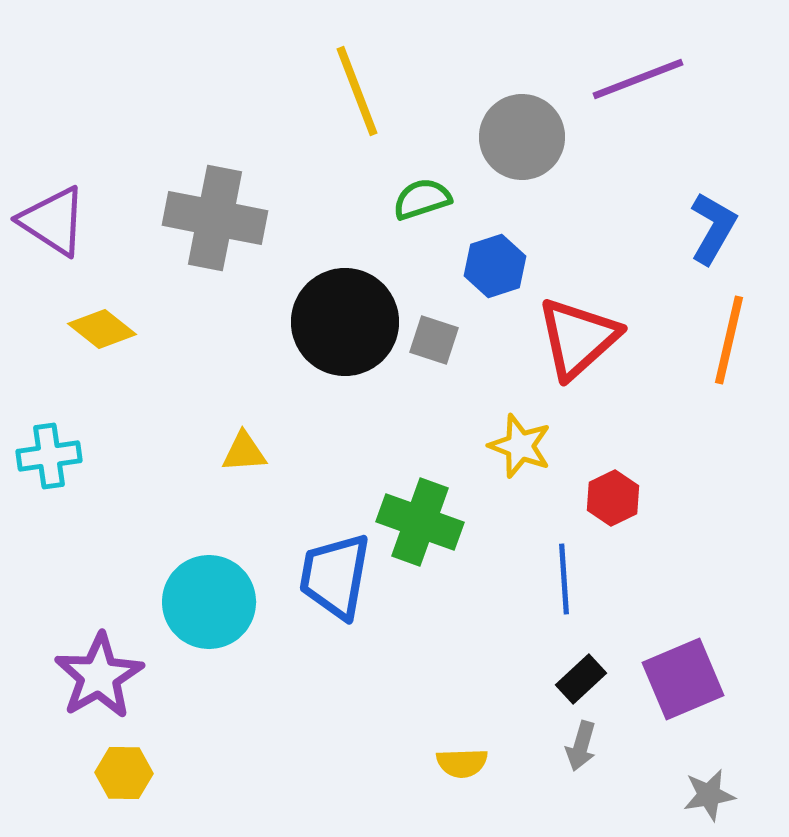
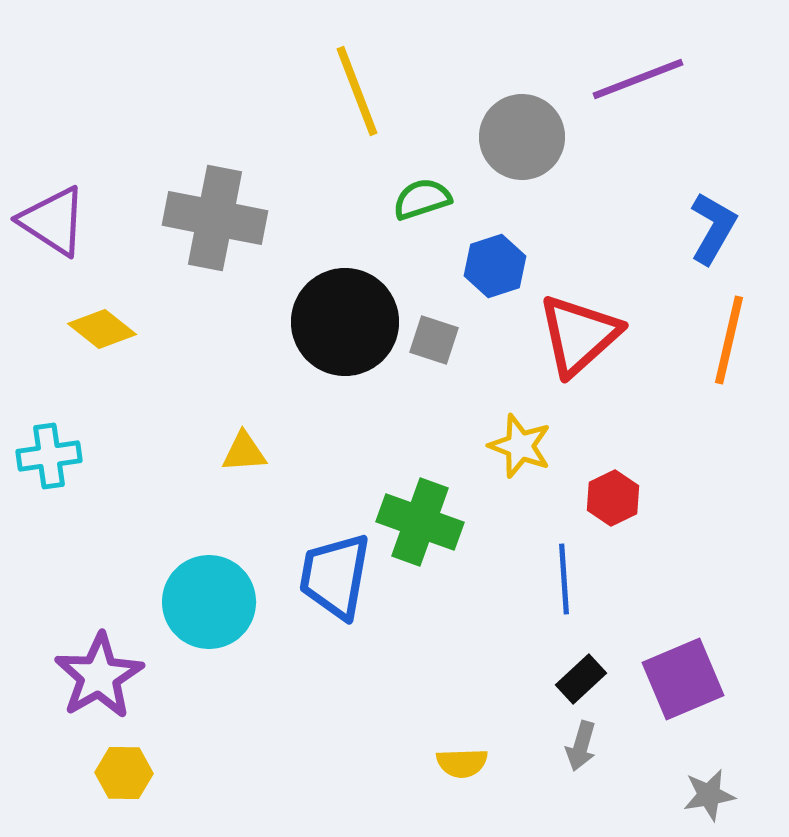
red triangle: moved 1 px right, 3 px up
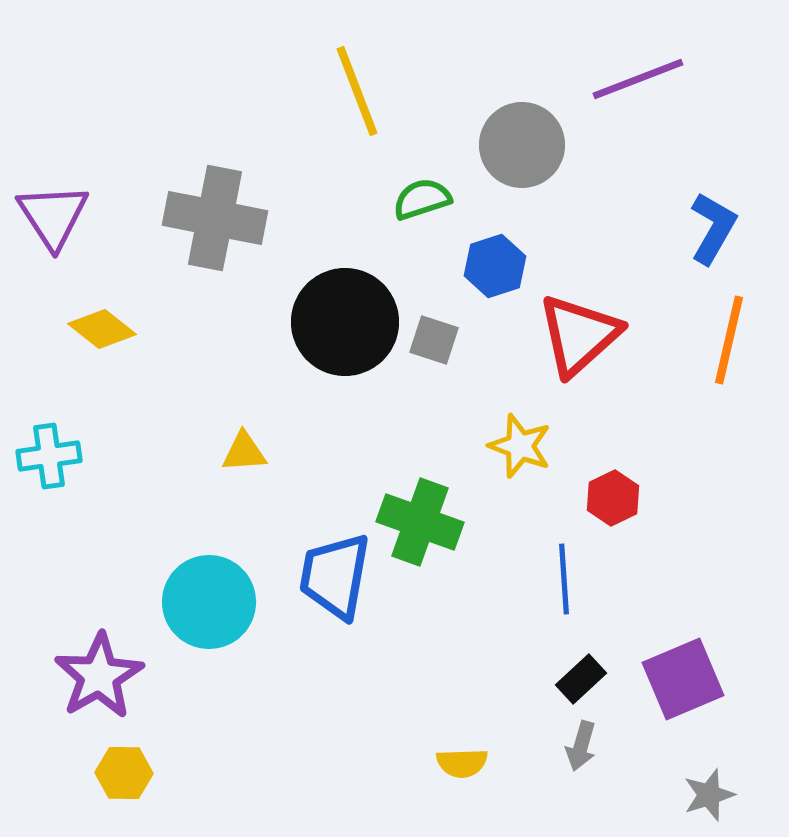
gray circle: moved 8 px down
purple triangle: moved 5 px up; rotated 24 degrees clockwise
gray star: rotated 8 degrees counterclockwise
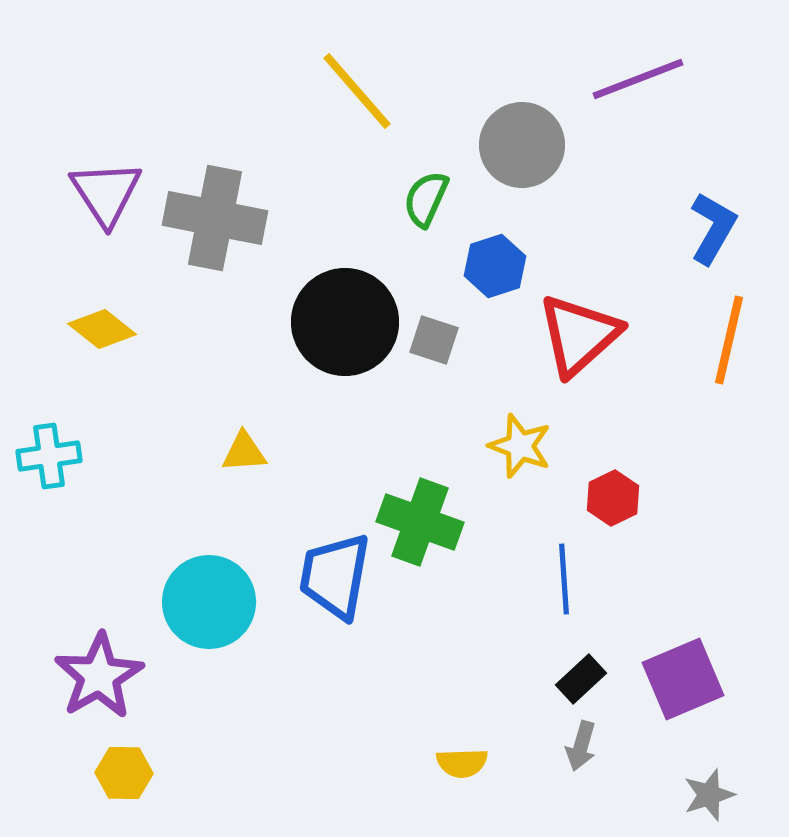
yellow line: rotated 20 degrees counterclockwise
green semicircle: moved 4 px right; rotated 48 degrees counterclockwise
purple triangle: moved 53 px right, 23 px up
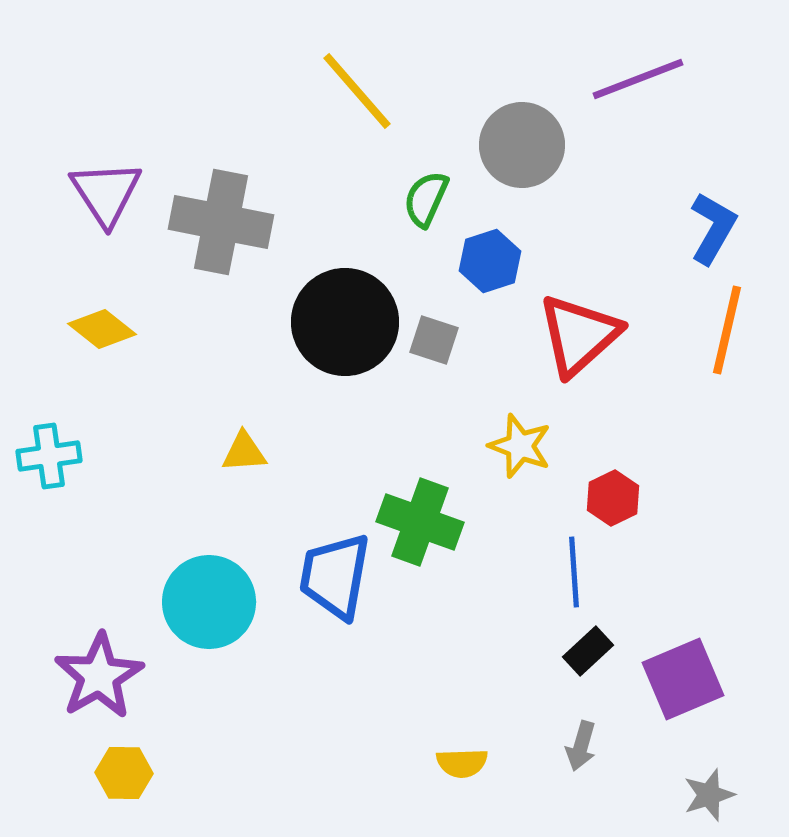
gray cross: moved 6 px right, 4 px down
blue hexagon: moved 5 px left, 5 px up
orange line: moved 2 px left, 10 px up
blue line: moved 10 px right, 7 px up
black rectangle: moved 7 px right, 28 px up
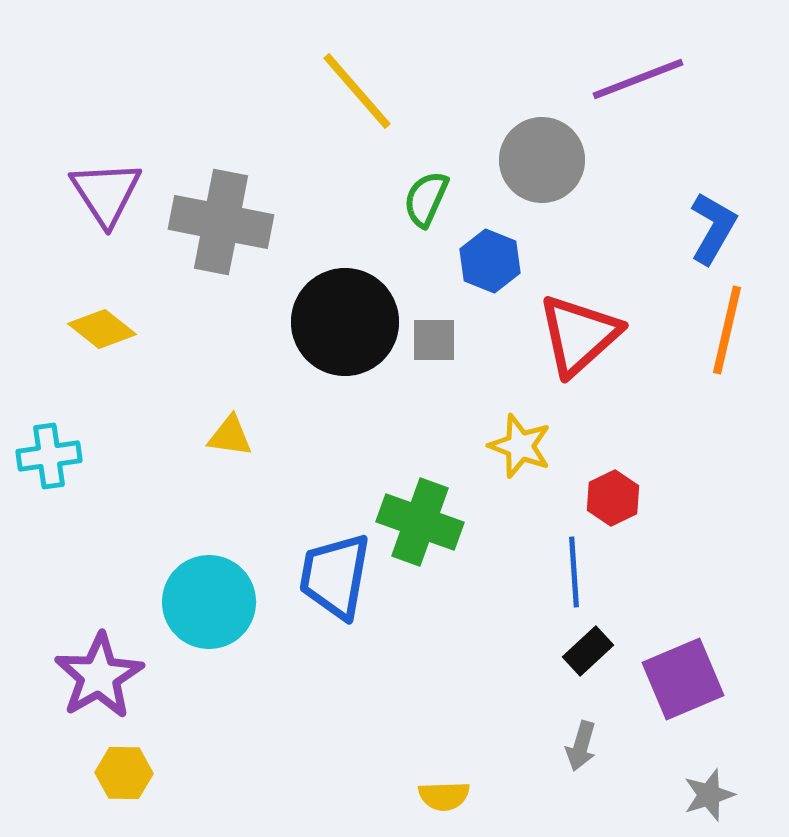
gray circle: moved 20 px right, 15 px down
blue hexagon: rotated 20 degrees counterclockwise
gray square: rotated 18 degrees counterclockwise
yellow triangle: moved 14 px left, 16 px up; rotated 12 degrees clockwise
yellow semicircle: moved 18 px left, 33 px down
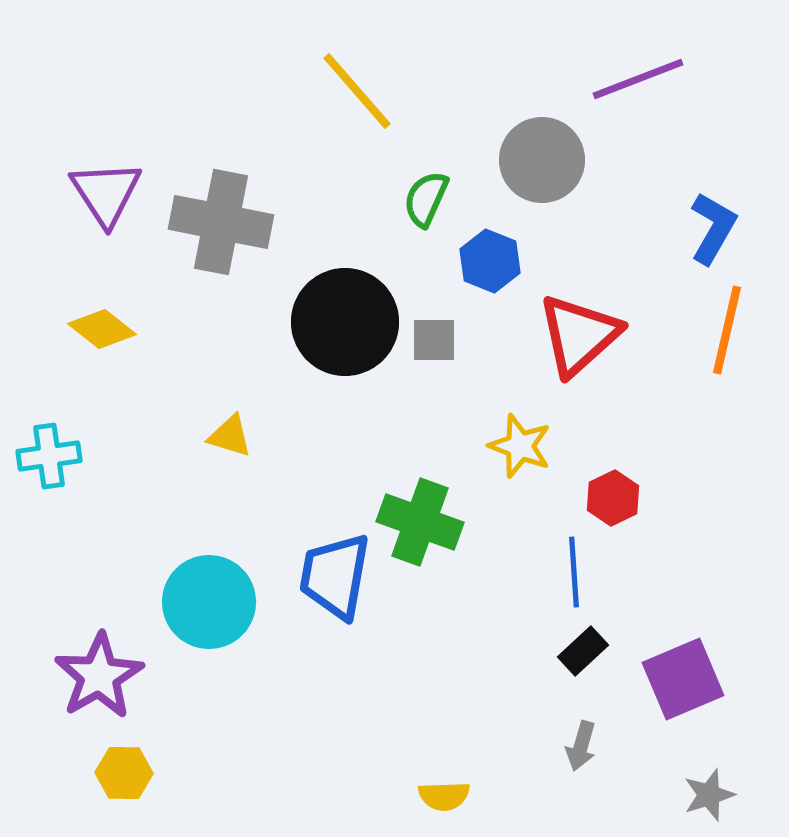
yellow triangle: rotated 9 degrees clockwise
black rectangle: moved 5 px left
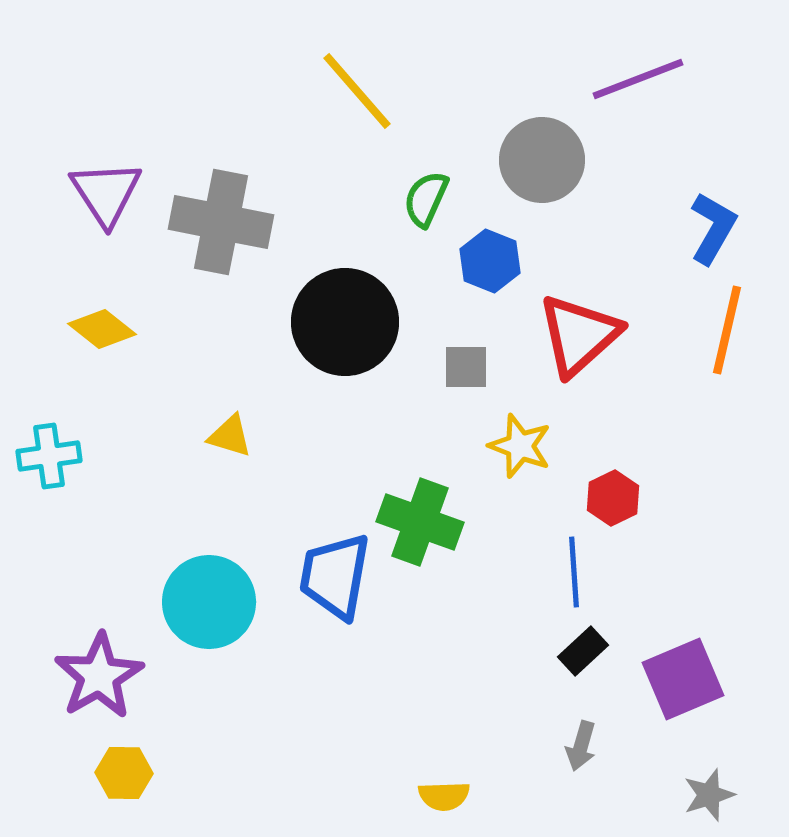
gray square: moved 32 px right, 27 px down
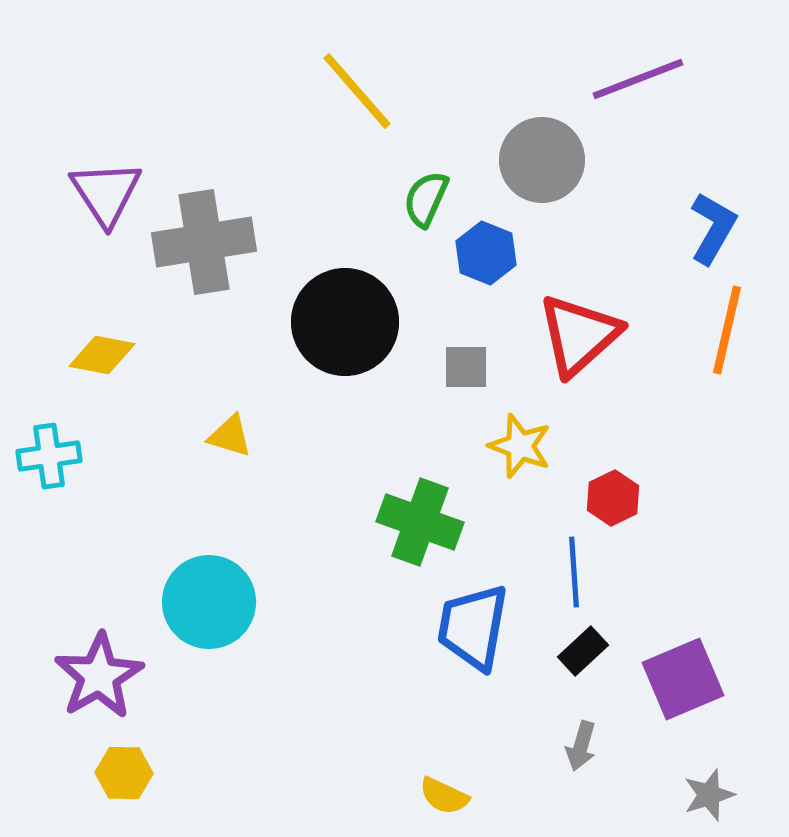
gray cross: moved 17 px left, 20 px down; rotated 20 degrees counterclockwise
blue hexagon: moved 4 px left, 8 px up
yellow diamond: moved 26 px down; rotated 28 degrees counterclockwise
blue trapezoid: moved 138 px right, 51 px down
yellow semicircle: rotated 27 degrees clockwise
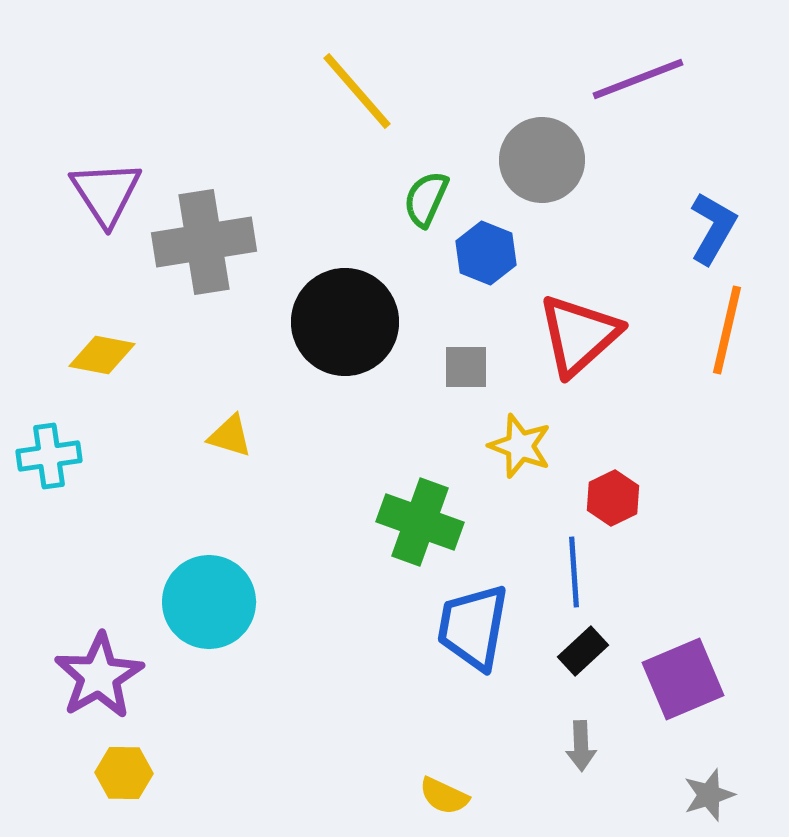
gray arrow: rotated 18 degrees counterclockwise
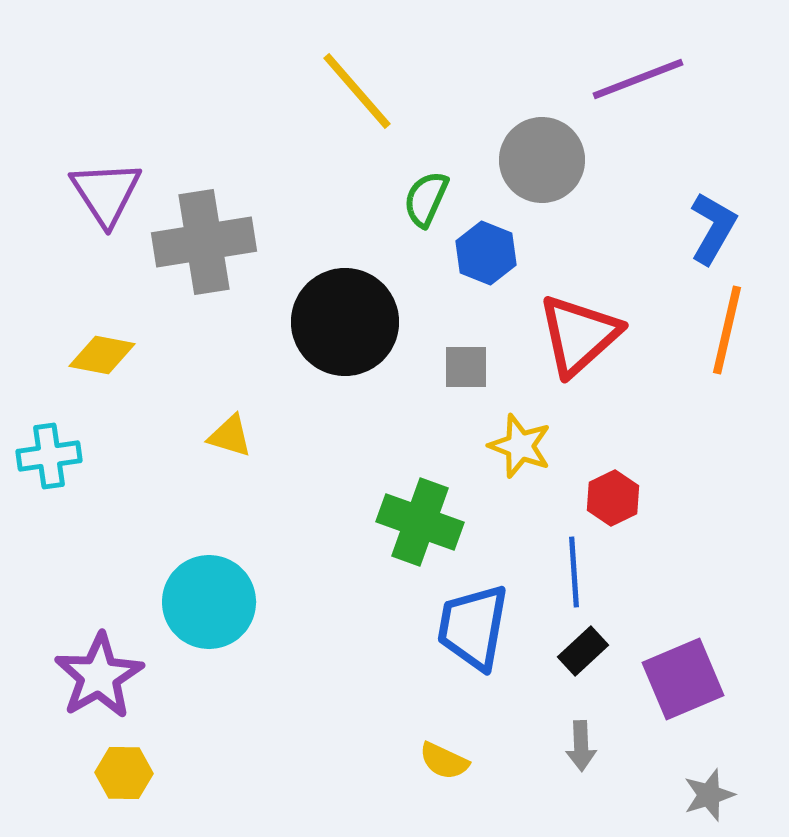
yellow semicircle: moved 35 px up
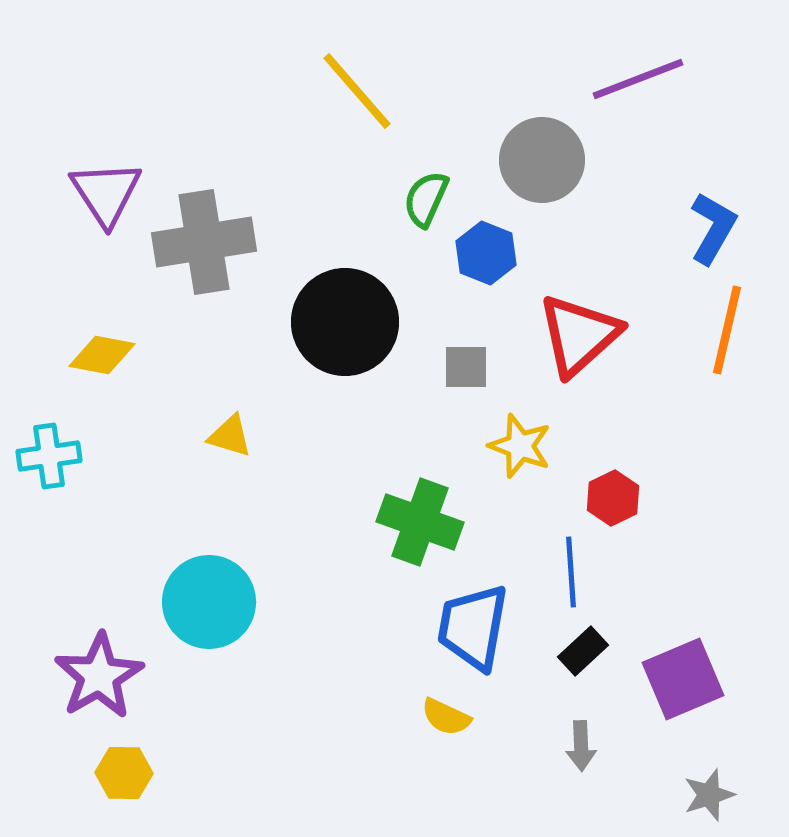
blue line: moved 3 px left
yellow semicircle: moved 2 px right, 44 px up
